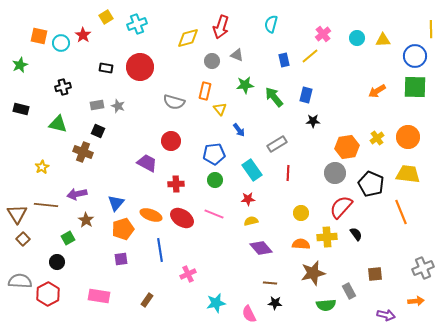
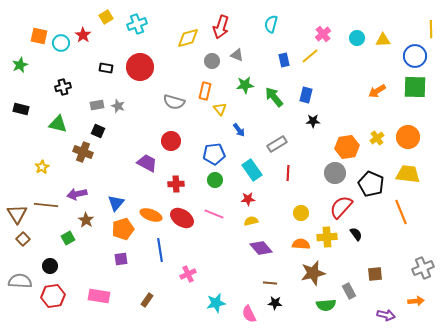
black circle at (57, 262): moved 7 px left, 4 px down
red hexagon at (48, 294): moved 5 px right, 2 px down; rotated 20 degrees clockwise
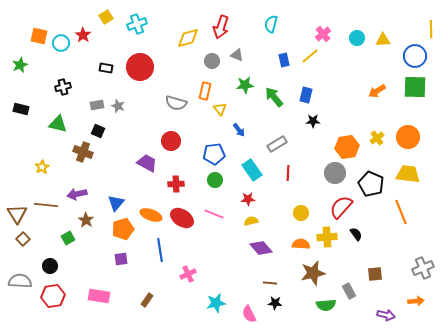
gray semicircle at (174, 102): moved 2 px right, 1 px down
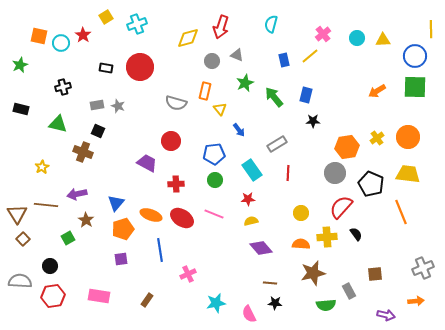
green star at (245, 85): moved 2 px up; rotated 18 degrees counterclockwise
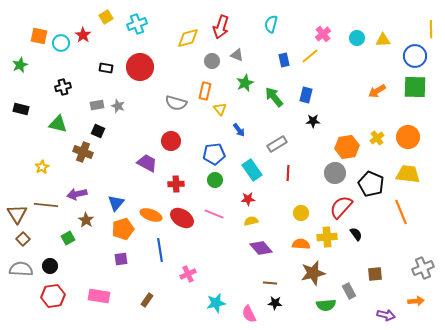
gray semicircle at (20, 281): moved 1 px right, 12 px up
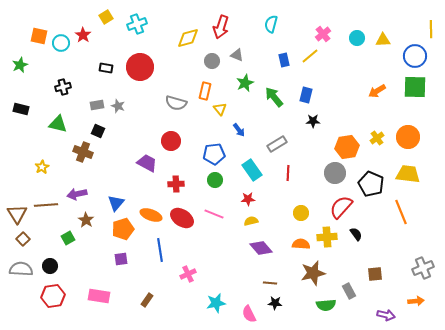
brown line at (46, 205): rotated 10 degrees counterclockwise
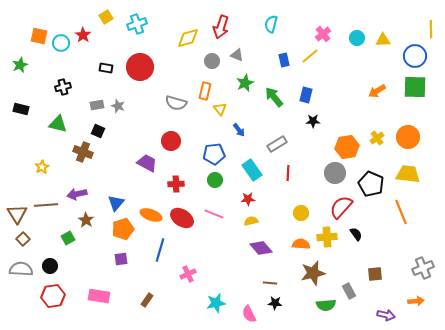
blue line at (160, 250): rotated 25 degrees clockwise
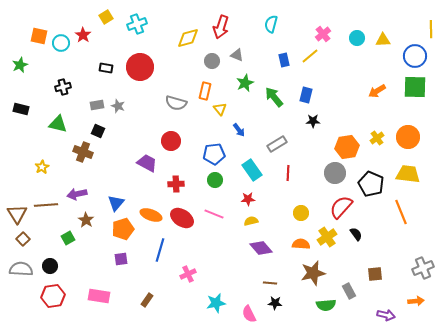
yellow cross at (327, 237): rotated 30 degrees counterclockwise
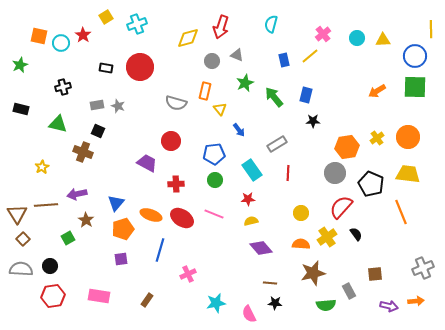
purple arrow at (386, 315): moved 3 px right, 9 px up
